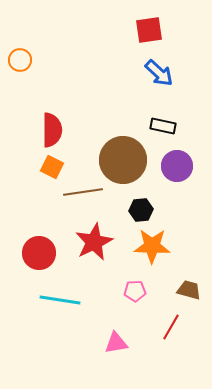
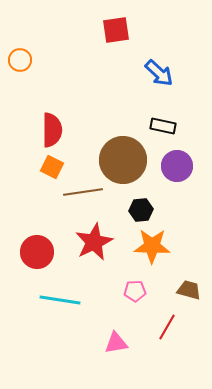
red square: moved 33 px left
red circle: moved 2 px left, 1 px up
red line: moved 4 px left
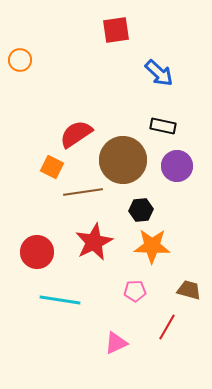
red semicircle: moved 24 px right, 4 px down; rotated 124 degrees counterclockwise
pink triangle: rotated 15 degrees counterclockwise
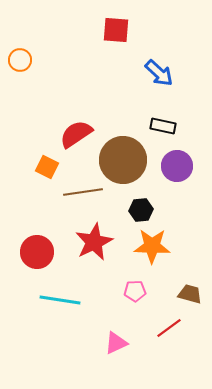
red square: rotated 12 degrees clockwise
orange square: moved 5 px left
brown trapezoid: moved 1 px right, 4 px down
red line: moved 2 px right, 1 px down; rotated 24 degrees clockwise
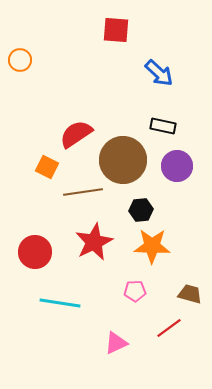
red circle: moved 2 px left
cyan line: moved 3 px down
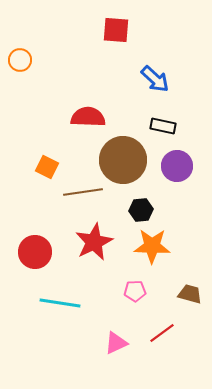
blue arrow: moved 4 px left, 6 px down
red semicircle: moved 12 px right, 17 px up; rotated 36 degrees clockwise
red line: moved 7 px left, 5 px down
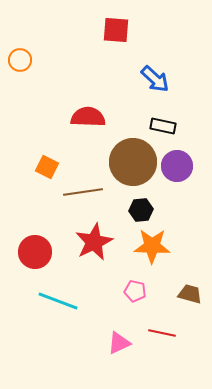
brown circle: moved 10 px right, 2 px down
pink pentagon: rotated 15 degrees clockwise
cyan line: moved 2 px left, 2 px up; rotated 12 degrees clockwise
red line: rotated 48 degrees clockwise
pink triangle: moved 3 px right
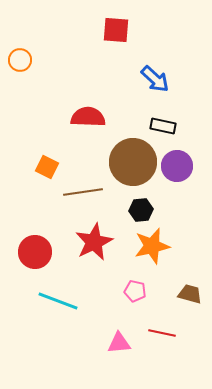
orange star: rotated 15 degrees counterclockwise
pink triangle: rotated 20 degrees clockwise
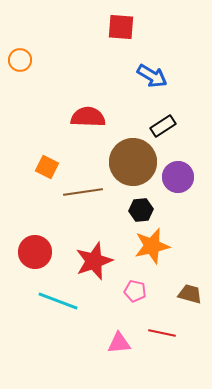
red square: moved 5 px right, 3 px up
blue arrow: moved 3 px left, 3 px up; rotated 12 degrees counterclockwise
black rectangle: rotated 45 degrees counterclockwise
purple circle: moved 1 px right, 11 px down
red star: moved 19 px down; rotated 6 degrees clockwise
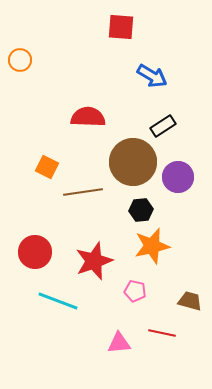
brown trapezoid: moved 7 px down
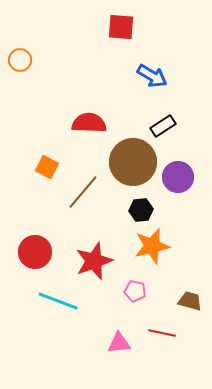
red semicircle: moved 1 px right, 6 px down
brown line: rotated 42 degrees counterclockwise
